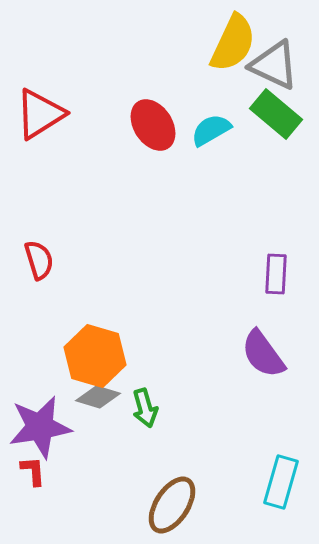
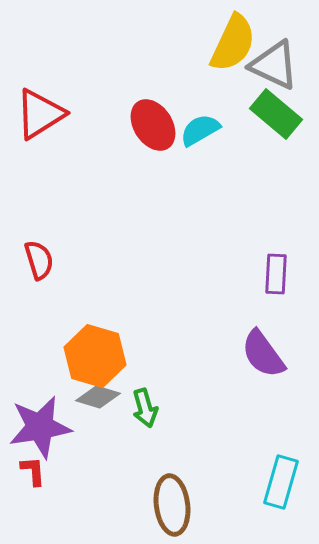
cyan semicircle: moved 11 px left
brown ellipse: rotated 40 degrees counterclockwise
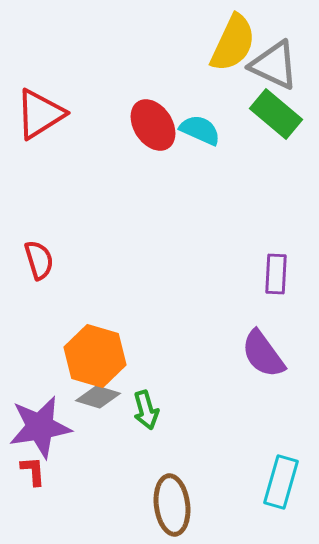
cyan semicircle: rotated 54 degrees clockwise
green arrow: moved 1 px right, 2 px down
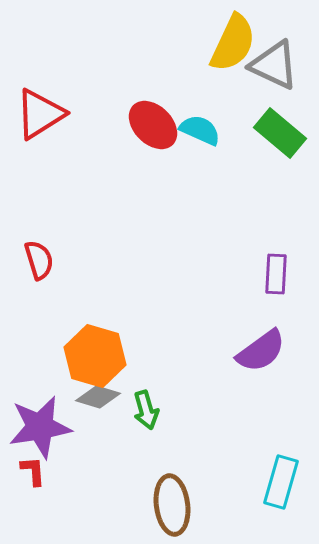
green rectangle: moved 4 px right, 19 px down
red ellipse: rotated 12 degrees counterclockwise
purple semicircle: moved 2 px left, 3 px up; rotated 90 degrees counterclockwise
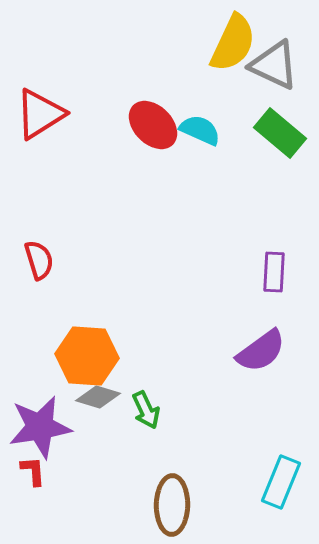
purple rectangle: moved 2 px left, 2 px up
orange hexagon: moved 8 px left; rotated 12 degrees counterclockwise
green arrow: rotated 9 degrees counterclockwise
cyan rectangle: rotated 6 degrees clockwise
brown ellipse: rotated 8 degrees clockwise
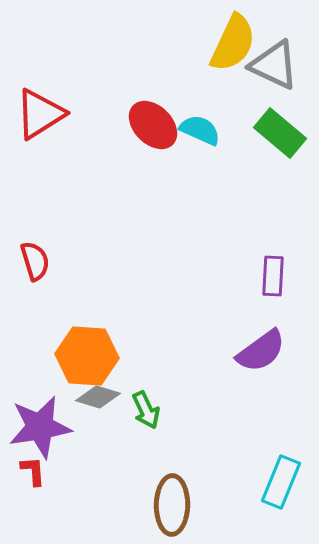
red semicircle: moved 4 px left, 1 px down
purple rectangle: moved 1 px left, 4 px down
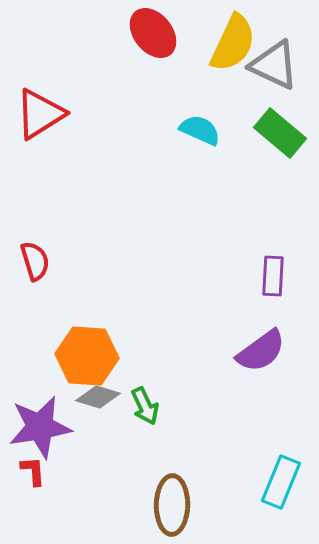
red ellipse: moved 92 px up; rotated 6 degrees clockwise
green arrow: moved 1 px left, 4 px up
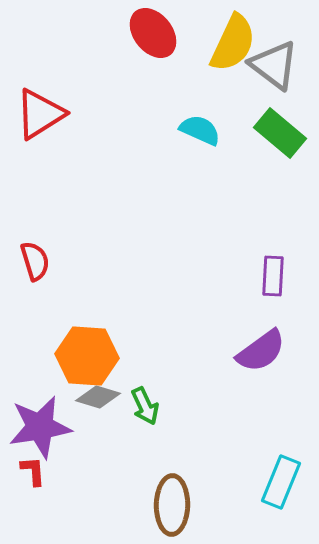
gray triangle: rotated 12 degrees clockwise
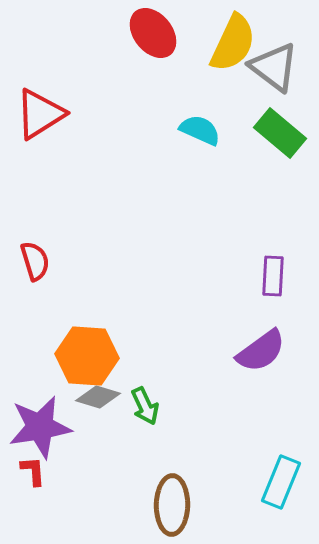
gray triangle: moved 2 px down
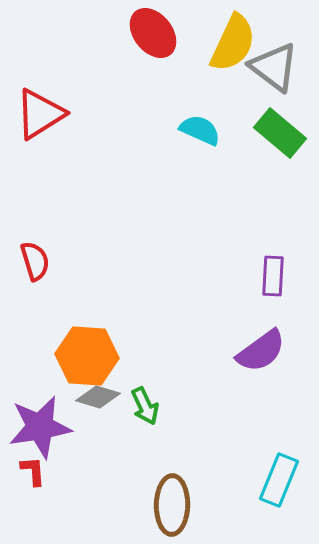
cyan rectangle: moved 2 px left, 2 px up
